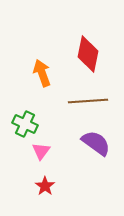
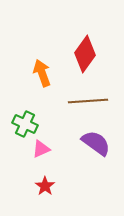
red diamond: moved 3 px left; rotated 24 degrees clockwise
pink triangle: moved 2 px up; rotated 30 degrees clockwise
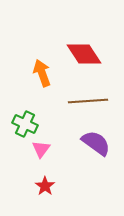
red diamond: moved 1 px left; rotated 69 degrees counterclockwise
pink triangle: rotated 30 degrees counterclockwise
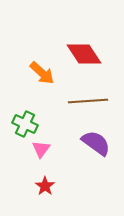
orange arrow: rotated 152 degrees clockwise
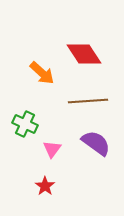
pink triangle: moved 11 px right
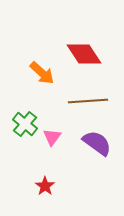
green cross: rotated 15 degrees clockwise
purple semicircle: moved 1 px right
pink triangle: moved 12 px up
